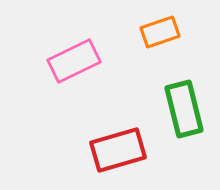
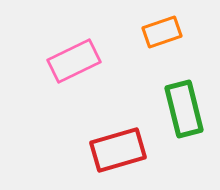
orange rectangle: moved 2 px right
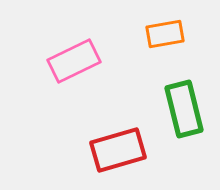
orange rectangle: moved 3 px right, 2 px down; rotated 9 degrees clockwise
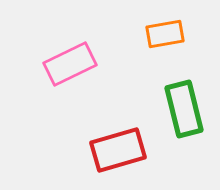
pink rectangle: moved 4 px left, 3 px down
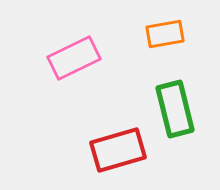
pink rectangle: moved 4 px right, 6 px up
green rectangle: moved 9 px left
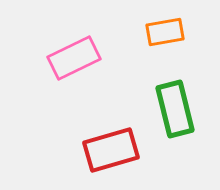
orange rectangle: moved 2 px up
red rectangle: moved 7 px left
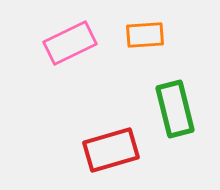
orange rectangle: moved 20 px left, 3 px down; rotated 6 degrees clockwise
pink rectangle: moved 4 px left, 15 px up
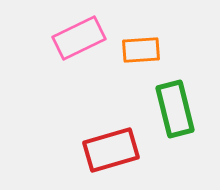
orange rectangle: moved 4 px left, 15 px down
pink rectangle: moved 9 px right, 5 px up
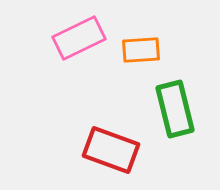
red rectangle: rotated 36 degrees clockwise
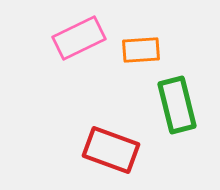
green rectangle: moved 2 px right, 4 px up
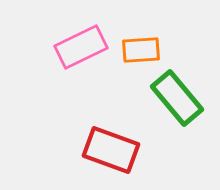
pink rectangle: moved 2 px right, 9 px down
green rectangle: moved 7 px up; rotated 26 degrees counterclockwise
